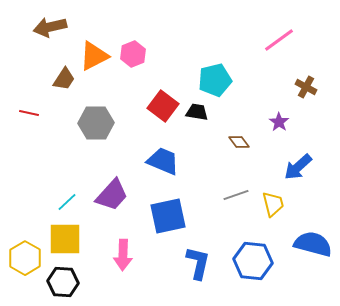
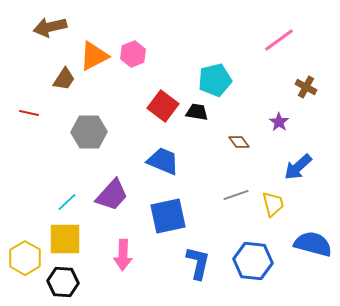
gray hexagon: moved 7 px left, 9 px down
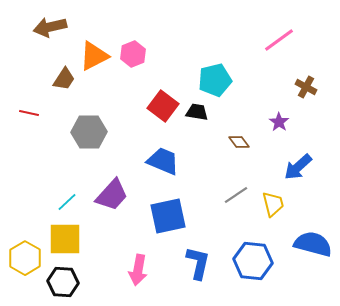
gray line: rotated 15 degrees counterclockwise
pink arrow: moved 15 px right, 15 px down; rotated 8 degrees clockwise
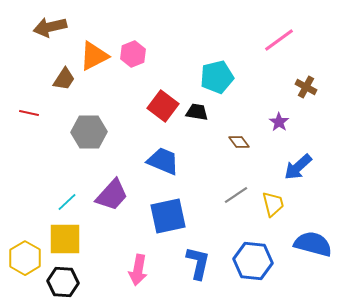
cyan pentagon: moved 2 px right, 3 px up
